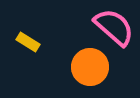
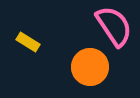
pink semicircle: moved 1 px up; rotated 15 degrees clockwise
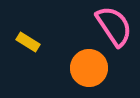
orange circle: moved 1 px left, 1 px down
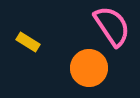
pink semicircle: moved 2 px left
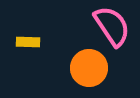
yellow rectangle: rotated 30 degrees counterclockwise
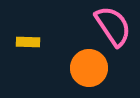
pink semicircle: moved 1 px right
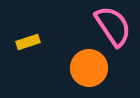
yellow rectangle: rotated 20 degrees counterclockwise
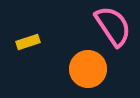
orange circle: moved 1 px left, 1 px down
